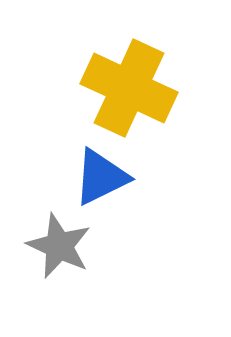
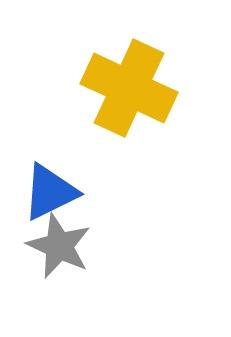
blue triangle: moved 51 px left, 15 px down
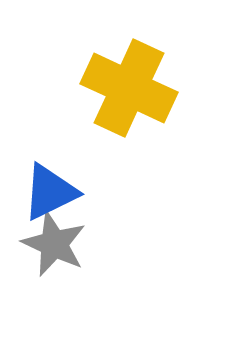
gray star: moved 5 px left, 2 px up
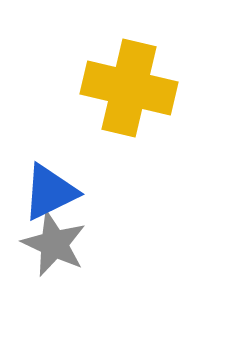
yellow cross: rotated 12 degrees counterclockwise
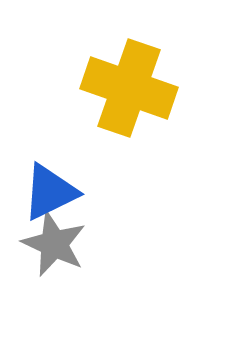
yellow cross: rotated 6 degrees clockwise
